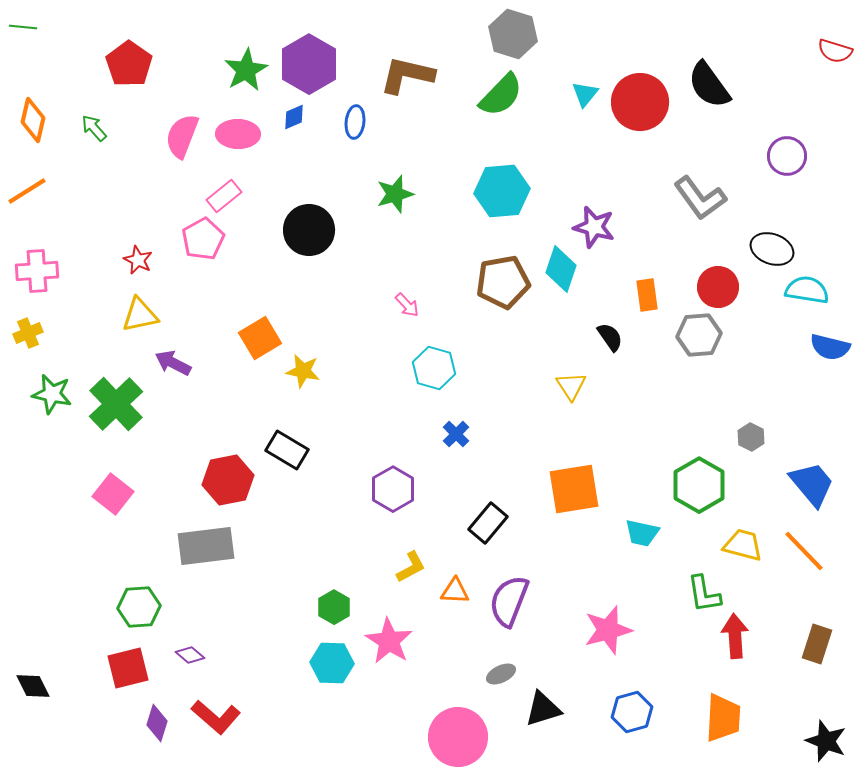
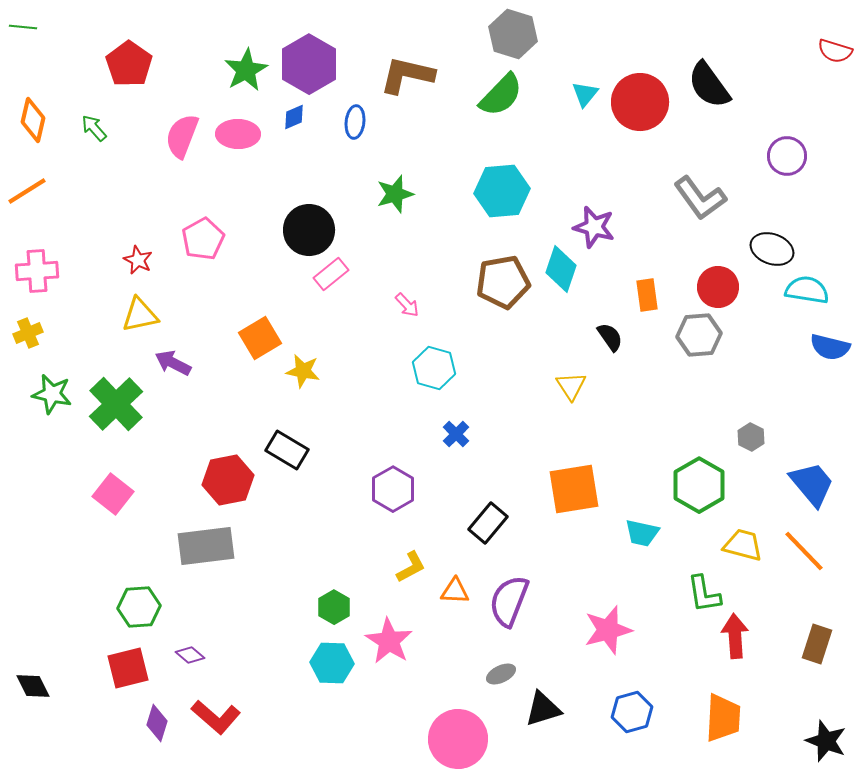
pink rectangle at (224, 196): moved 107 px right, 78 px down
pink circle at (458, 737): moved 2 px down
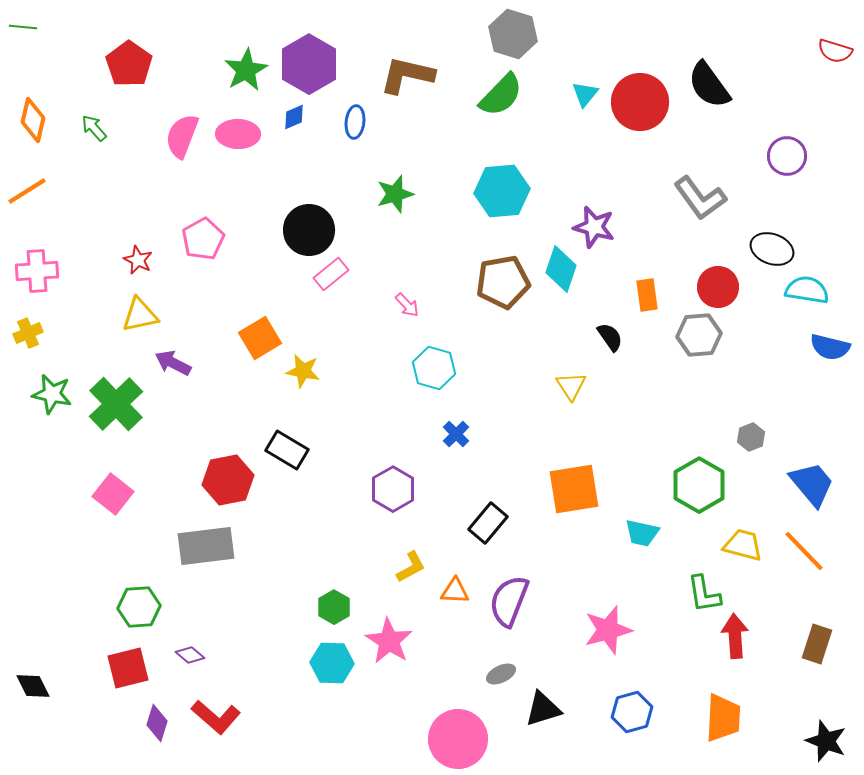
gray hexagon at (751, 437): rotated 12 degrees clockwise
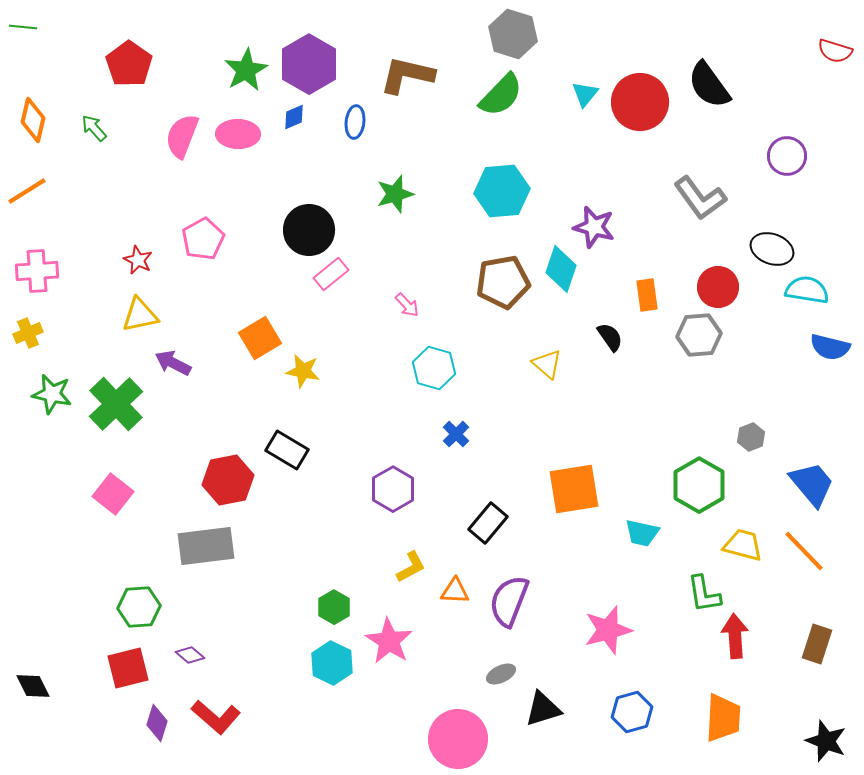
yellow triangle at (571, 386): moved 24 px left, 22 px up; rotated 16 degrees counterclockwise
cyan hexagon at (332, 663): rotated 24 degrees clockwise
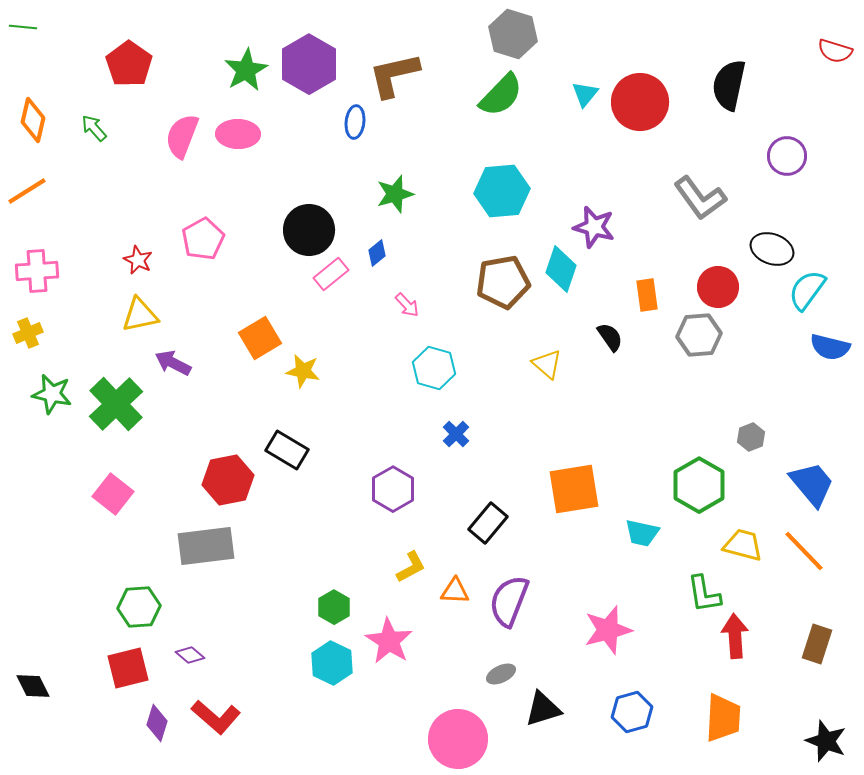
brown L-shape at (407, 75): moved 13 px left; rotated 26 degrees counterclockwise
black semicircle at (709, 85): moved 20 px right; rotated 48 degrees clockwise
blue diamond at (294, 117): moved 83 px right, 136 px down; rotated 16 degrees counterclockwise
cyan semicircle at (807, 290): rotated 63 degrees counterclockwise
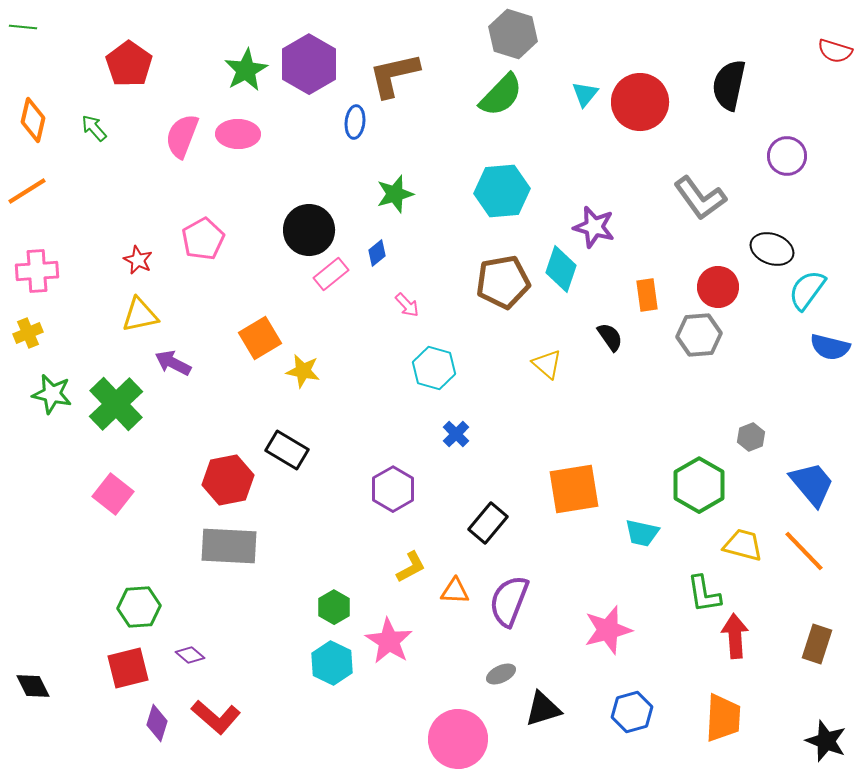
gray rectangle at (206, 546): moved 23 px right; rotated 10 degrees clockwise
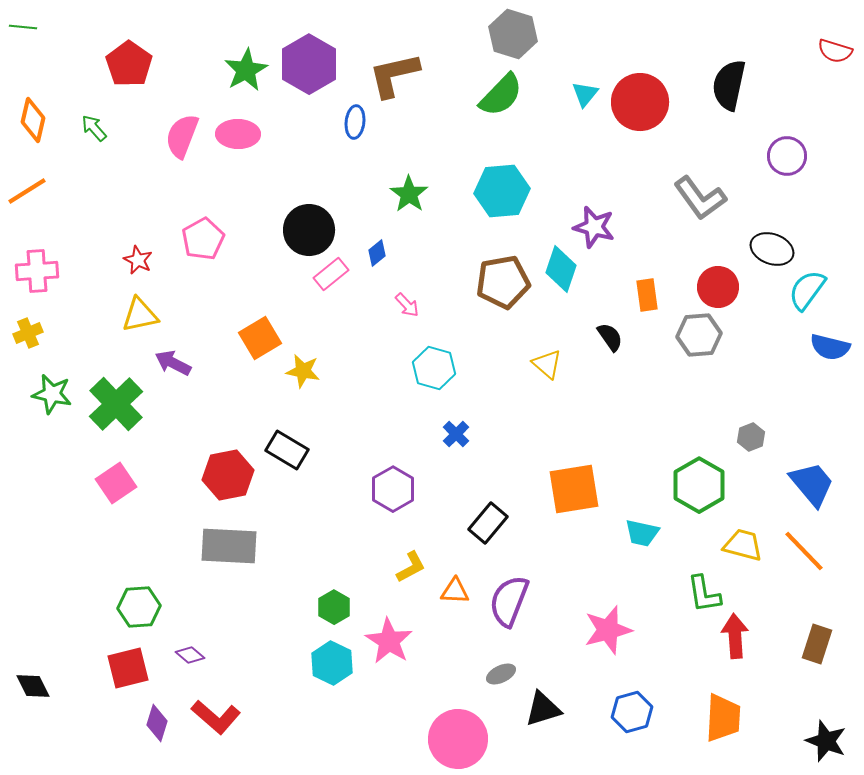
green star at (395, 194): moved 14 px right; rotated 21 degrees counterclockwise
red hexagon at (228, 480): moved 5 px up
pink square at (113, 494): moved 3 px right, 11 px up; rotated 18 degrees clockwise
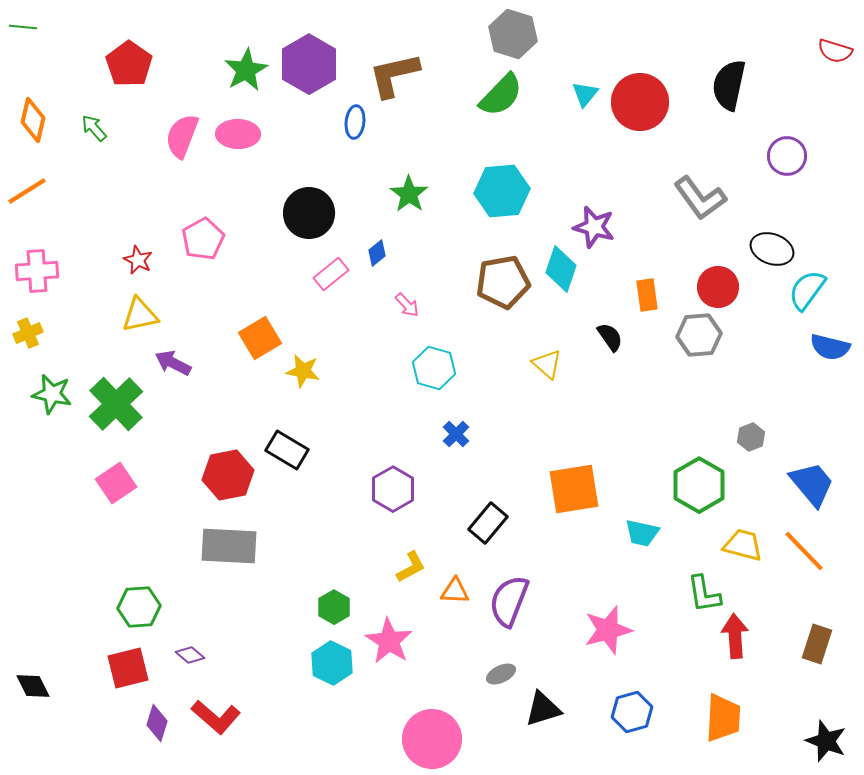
black circle at (309, 230): moved 17 px up
pink circle at (458, 739): moved 26 px left
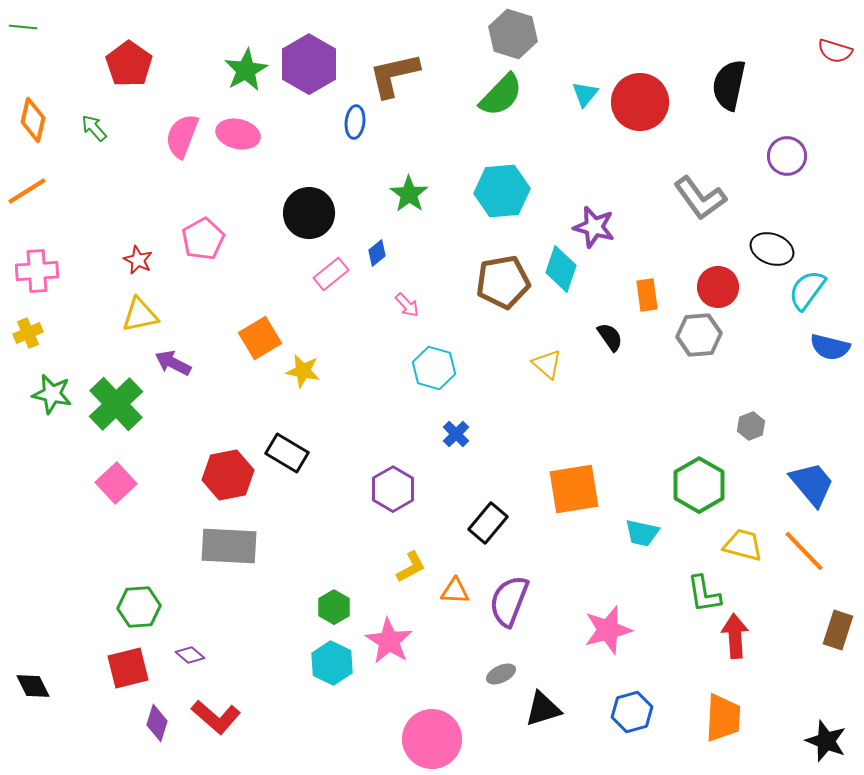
pink ellipse at (238, 134): rotated 12 degrees clockwise
gray hexagon at (751, 437): moved 11 px up
black rectangle at (287, 450): moved 3 px down
pink square at (116, 483): rotated 9 degrees counterclockwise
brown rectangle at (817, 644): moved 21 px right, 14 px up
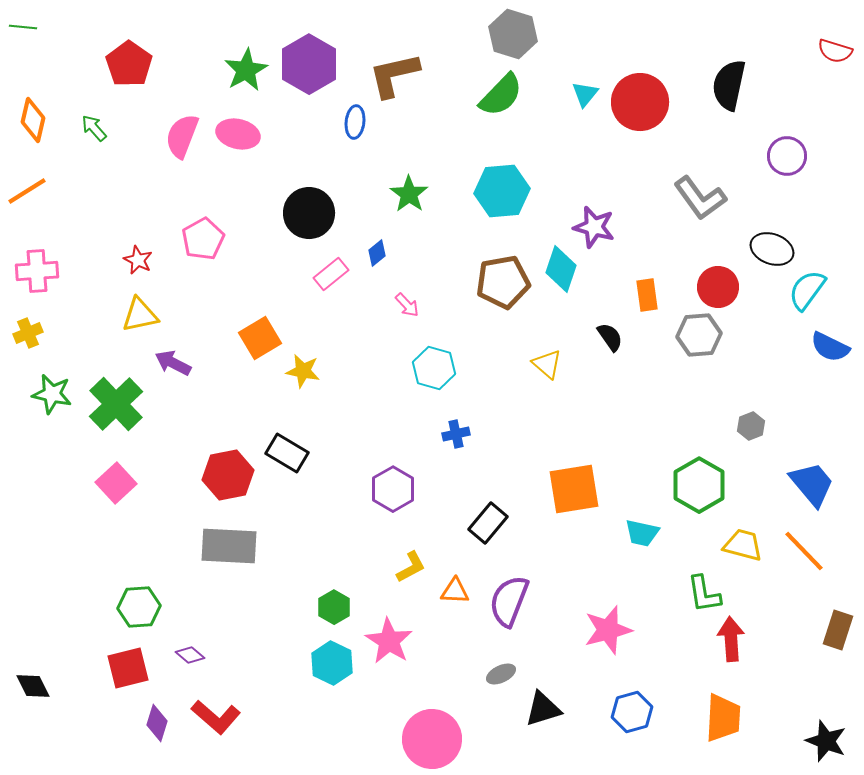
blue semicircle at (830, 347): rotated 12 degrees clockwise
blue cross at (456, 434): rotated 32 degrees clockwise
red arrow at (735, 636): moved 4 px left, 3 px down
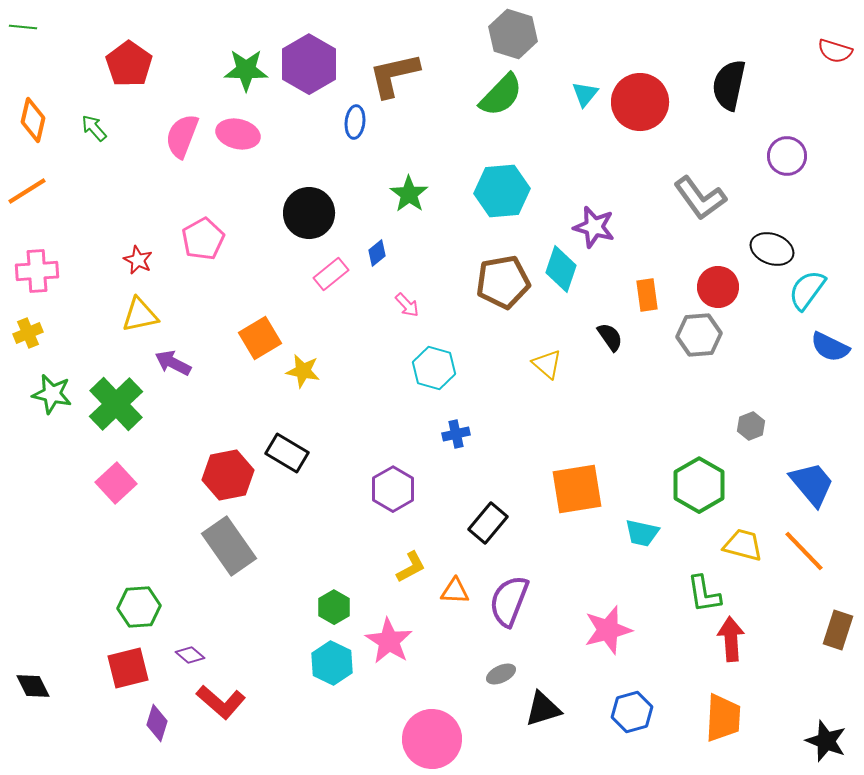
green star at (246, 70): rotated 30 degrees clockwise
orange square at (574, 489): moved 3 px right
gray rectangle at (229, 546): rotated 52 degrees clockwise
red L-shape at (216, 717): moved 5 px right, 15 px up
